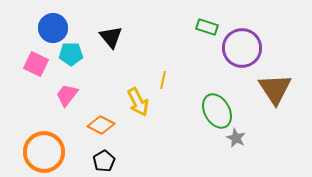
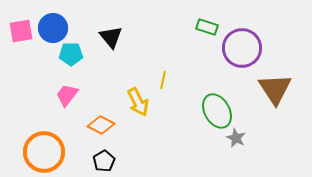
pink square: moved 15 px left, 33 px up; rotated 35 degrees counterclockwise
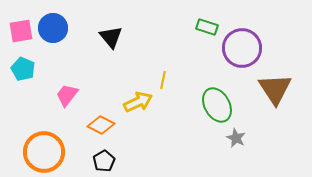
cyan pentagon: moved 48 px left, 15 px down; rotated 25 degrees clockwise
yellow arrow: rotated 88 degrees counterclockwise
green ellipse: moved 6 px up
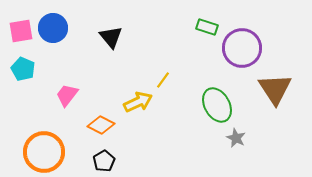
yellow line: rotated 24 degrees clockwise
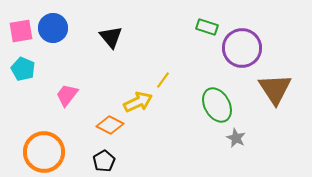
orange diamond: moved 9 px right
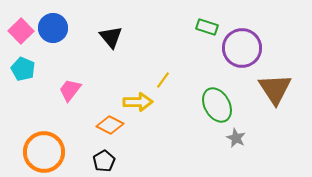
pink square: rotated 35 degrees counterclockwise
pink trapezoid: moved 3 px right, 5 px up
yellow arrow: rotated 24 degrees clockwise
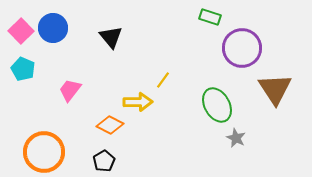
green rectangle: moved 3 px right, 10 px up
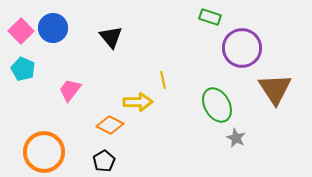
yellow line: rotated 48 degrees counterclockwise
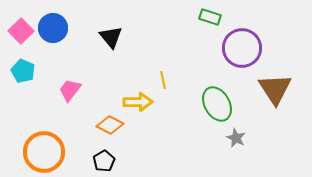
cyan pentagon: moved 2 px down
green ellipse: moved 1 px up
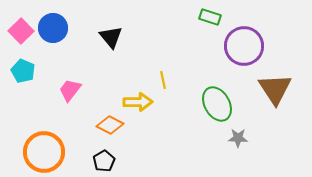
purple circle: moved 2 px right, 2 px up
gray star: moved 2 px right; rotated 24 degrees counterclockwise
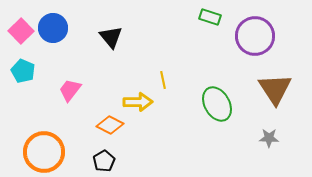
purple circle: moved 11 px right, 10 px up
gray star: moved 31 px right
